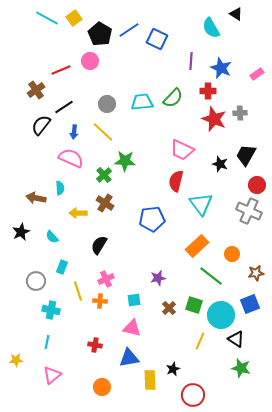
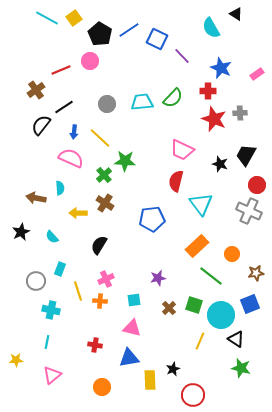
purple line at (191, 61): moved 9 px left, 5 px up; rotated 48 degrees counterclockwise
yellow line at (103, 132): moved 3 px left, 6 px down
cyan rectangle at (62, 267): moved 2 px left, 2 px down
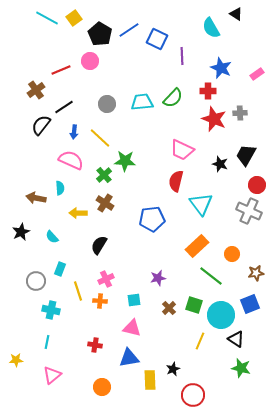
purple line at (182, 56): rotated 42 degrees clockwise
pink semicircle at (71, 158): moved 2 px down
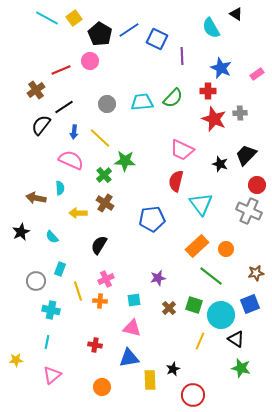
black trapezoid at (246, 155): rotated 15 degrees clockwise
orange circle at (232, 254): moved 6 px left, 5 px up
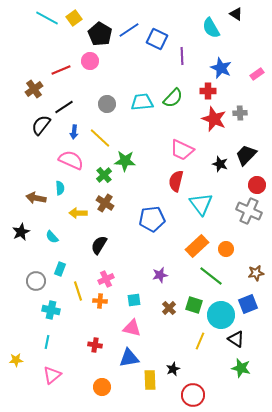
brown cross at (36, 90): moved 2 px left, 1 px up
purple star at (158, 278): moved 2 px right, 3 px up
blue square at (250, 304): moved 2 px left
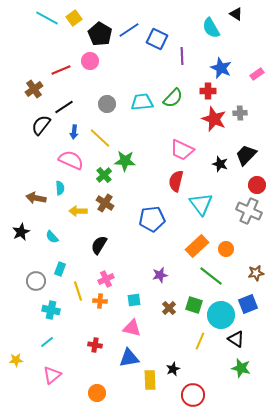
yellow arrow at (78, 213): moved 2 px up
cyan line at (47, 342): rotated 40 degrees clockwise
orange circle at (102, 387): moved 5 px left, 6 px down
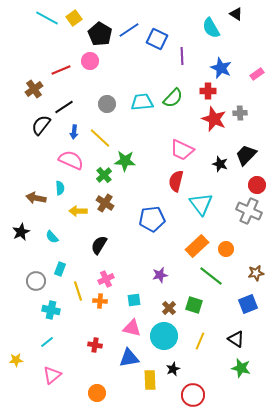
cyan circle at (221, 315): moved 57 px left, 21 px down
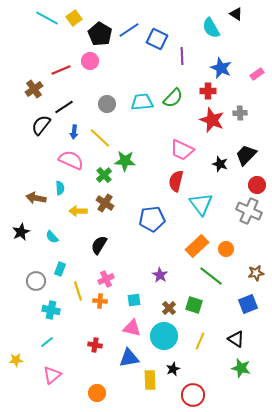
red star at (214, 119): moved 2 px left, 1 px down
purple star at (160, 275): rotated 28 degrees counterclockwise
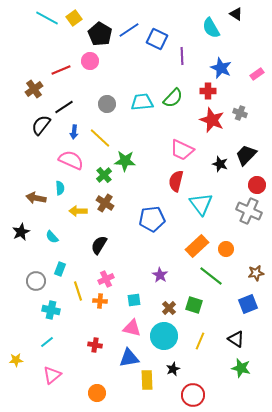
gray cross at (240, 113): rotated 24 degrees clockwise
yellow rectangle at (150, 380): moved 3 px left
